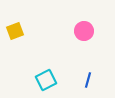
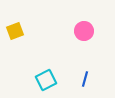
blue line: moved 3 px left, 1 px up
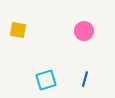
yellow square: moved 3 px right, 1 px up; rotated 30 degrees clockwise
cyan square: rotated 10 degrees clockwise
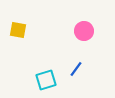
blue line: moved 9 px left, 10 px up; rotated 21 degrees clockwise
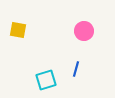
blue line: rotated 21 degrees counterclockwise
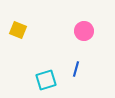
yellow square: rotated 12 degrees clockwise
